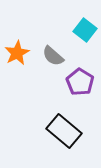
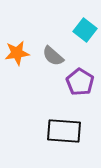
orange star: rotated 20 degrees clockwise
black rectangle: rotated 36 degrees counterclockwise
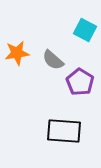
cyan square: rotated 10 degrees counterclockwise
gray semicircle: moved 4 px down
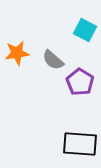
black rectangle: moved 16 px right, 13 px down
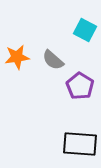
orange star: moved 4 px down
purple pentagon: moved 4 px down
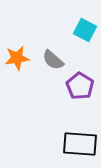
orange star: moved 1 px down
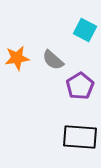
purple pentagon: rotated 8 degrees clockwise
black rectangle: moved 7 px up
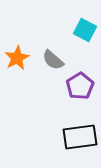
orange star: rotated 20 degrees counterclockwise
black rectangle: rotated 12 degrees counterclockwise
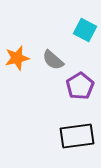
orange star: rotated 15 degrees clockwise
black rectangle: moved 3 px left, 1 px up
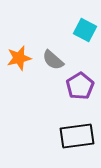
orange star: moved 2 px right
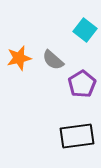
cyan square: rotated 10 degrees clockwise
purple pentagon: moved 2 px right, 2 px up
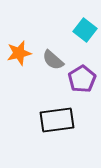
orange star: moved 5 px up
purple pentagon: moved 5 px up
black rectangle: moved 20 px left, 16 px up
